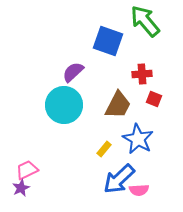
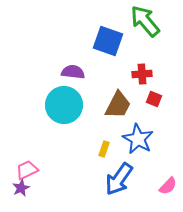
purple semicircle: rotated 50 degrees clockwise
yellow rectangle: rotated 21 degrees counterclockwise
blue arrow: rotated 12 degrees counterclockwise
pink semicircle: moved 29 px right, 4 px up; rotated 42 degrees counterclockwise
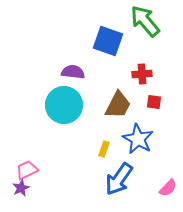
red square: moved 3 px down; rotated 14 degrees counterclockwise
pink semicircle: moved 2 px down
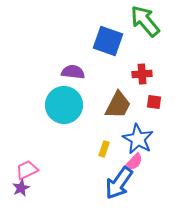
blue arrow: moved 4 px down
pink semicircle: moved 34 px left, 26 px up
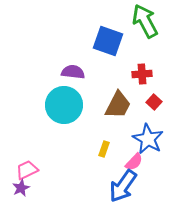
green arrow: rotated 12 degrees clockwise
red square: rotated 35 degrees clockwise
blue star: moved 10 px right
blue arrow: moved 4 px right, 3 px down
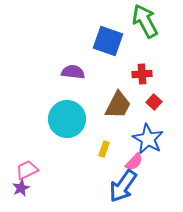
cyan circle: moved 3 px right, 14 px down
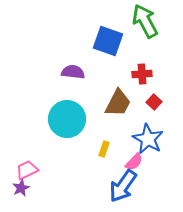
brown trapezoid: moved 2 px up
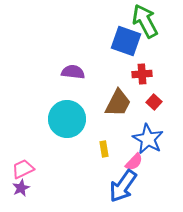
blue square: moved 18 px right
yellow rectangle: rotated 28 degrees counterclockwise
pink trapezoid: moved 4 px left, 1 px up
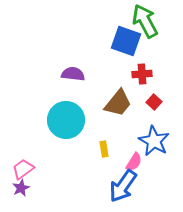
purple semicircle: moved 2 px down
brown trapezoid: rotated 12 degrees clockwise
cyan circle: moved 1 px left, 1 px down
blue star: moved 6 px right, 2 px down
pink semicircle: rotated 12 degrees counterclockwise
pink trapezoid: rotated 10 degrees counterclockwise
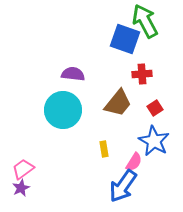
blue square: moved 1 px left, 2 px up
red square: moved 1 px right, 6 px down; rotated 14 degrees clockwise
cyan circle: moved 3 px left, 10 px up
